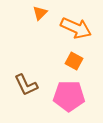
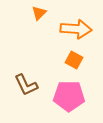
orange triangle: moved 1 px left
orange arrow: moved 1 px down; rotated 20 degrees counterclockwise
orange square: moved 1 px up
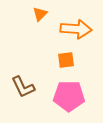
orange triangle: moved 1 px right, 1 px down
orange square: moved 8 px left; rotated 36 degrees counterclockwise
brown L-shape: moved 3 px left, 2 px down
